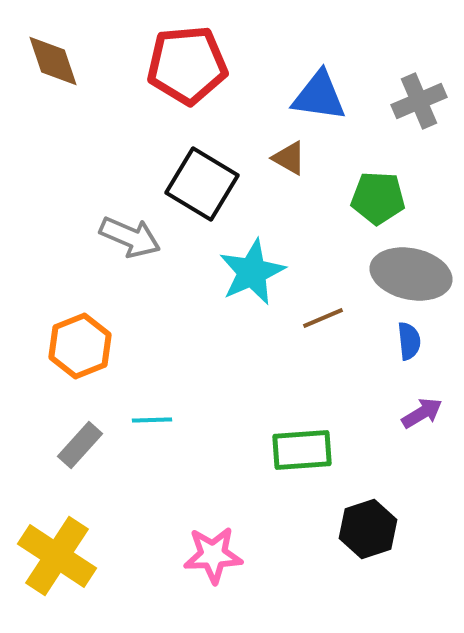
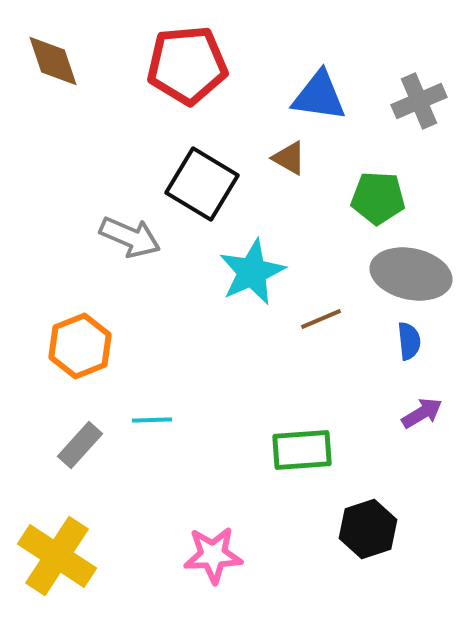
brown line: moved 2 px left, 1 px down
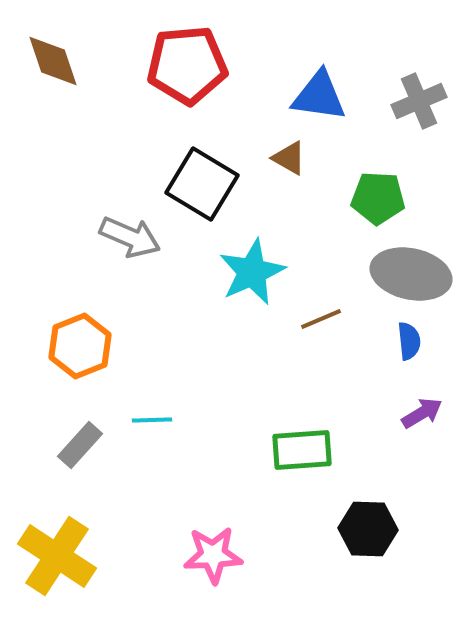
black hexagon: rotated 20 degrees clockwise
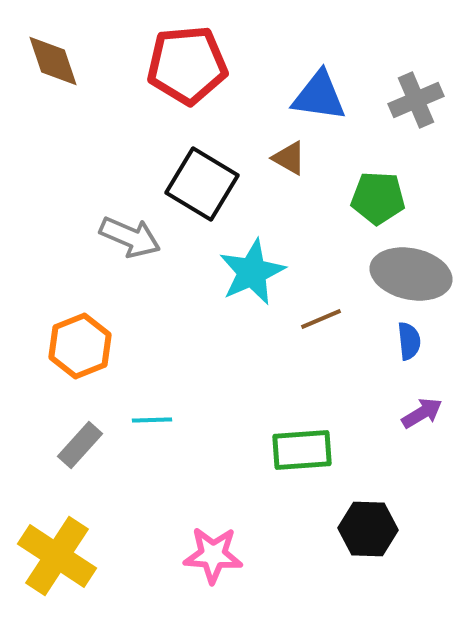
gray cross: moved 3 px left, 1 px up
pink star: rotated 6 degrees clockwise
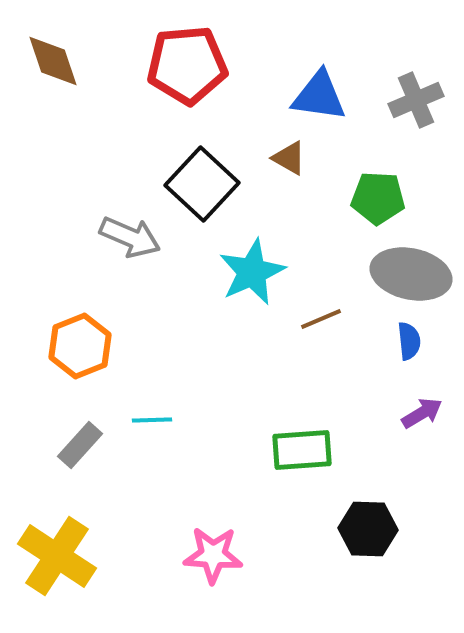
black square: rotated 12 degrees clockwise
